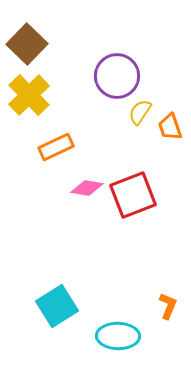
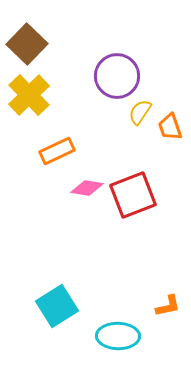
orange rectangle: moved 1 px right, 4 px down
orange L-shape: rotated 56 degrees clockwise
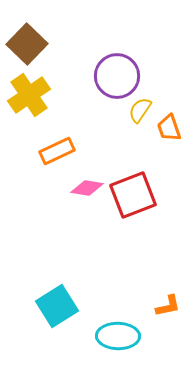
yellow cross: rotated 9 degrees clockwise
yellow semicircle: moved 2 px up
orange trapezoid: moved 1 px left, 1 px down
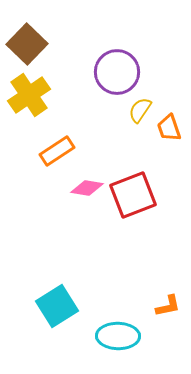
purple circle: moved 4 px up
orange rectangle: rotated 8 degrees counterclockwise
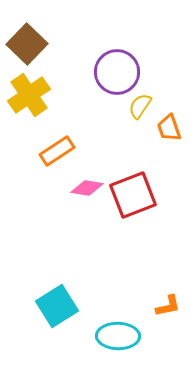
yellow semicircle: moved 4 px up
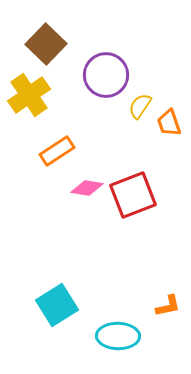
brown square: moved 19 px right
purple circle: moved 11 px left, 3 px down
orange trapezoid: moved 5 px up
cyan square: moved 1 px up
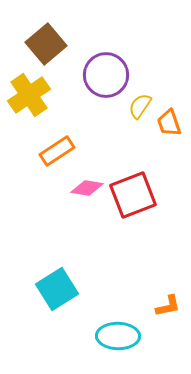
brown square: rotated 6 degrees clockwise
cyan square: moved 16 px up
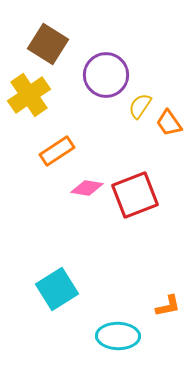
brown square: moved 2 px right; rotated 18 degrees counterclockwise
orange trapezoid: rotated 16 degrees counterclockwise
red square: moved 2 px right
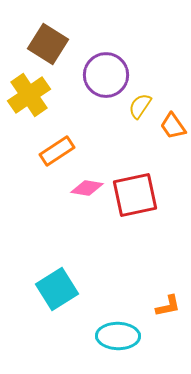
orange trapezoid: moved 4 px right, 3 px down
red square: rotated 9 degrees clockwise
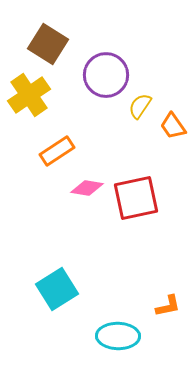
red square: moved 1 px right, 3 px down
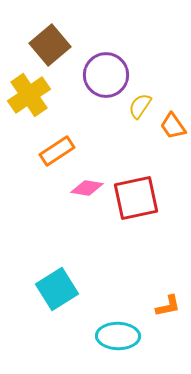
brown square: moved 2 px right, 1 px down; rotated 18 degrees clockwise
